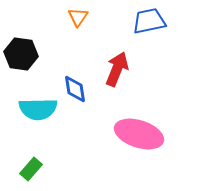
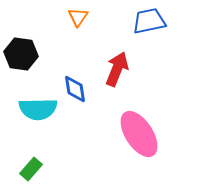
pink ellipse: rotated 39 degrees clockwise
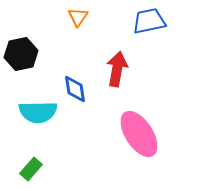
black hexagon: rotated 20 degrees counterclockwise
red arrow: rotated 12 degrees counterclockwise
cyan semicircle: moved 3 px down
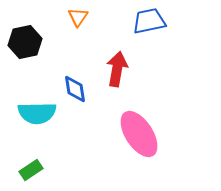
black hexagon: moved 4 px right, 12 px up
cyan semicircle: moved 1 px left, 1 px down
green rectangle: moved 1 px down; rotated 15 degrees clockwise
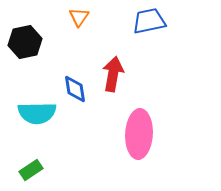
orange triangle: moved 1 px right
red arrow: moved 4 px left, 5 px down
pink ellipse: rotated 36 degrees clockwise
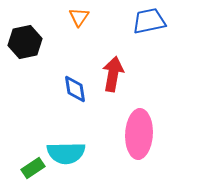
cyan semicircle: moved 29 px right, 40 px down
green rectangle: moved 2 px right, 2 px up
